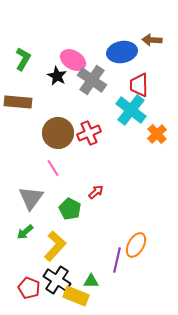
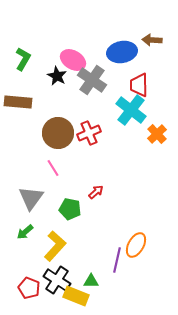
green pentagon: rotated 15 degrees counterclockwise
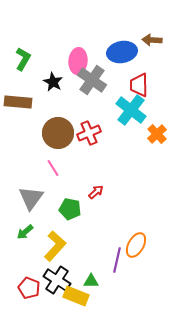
pink ellipse: moved 5 px right, 1 px down; rotated 65 degrees clockwise
black star: moved 4 px left, 6 px down
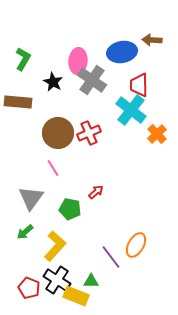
purple line: moved 6 px left, 3 px up; rotated 50 degrees counterclockwise
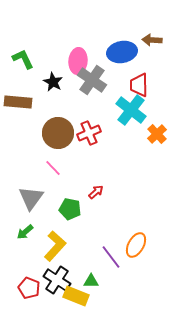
green L-shape: rotated 55 degrees counterclockwise
pink line: rotated 12 degrees counterclockwise
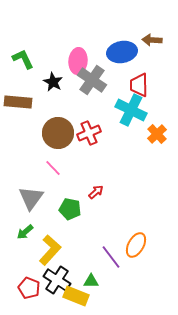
cyan cross: rotated 12 degrees counterclockwise
yellow L-shape: moved 5 px left, 4 px down
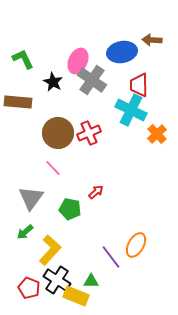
pink ellipse: rotated 20 degrees clockwise
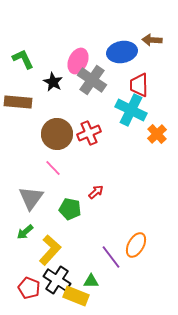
brown circle: moved 1 px left, 1 px down
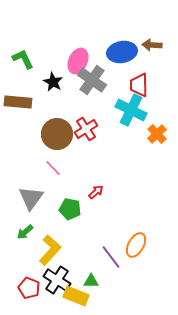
brown arrow: moved 5 px down
red cross: moved 3 px left, 4 px up; rotated 10 degrees counterclockwise
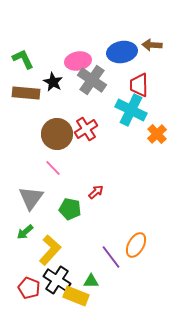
pink ellipse: rotated 55 degrees clockwise
brown rectangle: moved 8 px right, 9 px up
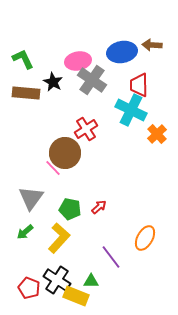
brown circle: moved 8 px right, 19 px down
red arrow: moved 3 px right, 15 px down
orange ellipse: moved 9 px right, 7 px up
yellow L-shape: moved 9 px right, 12 px up
